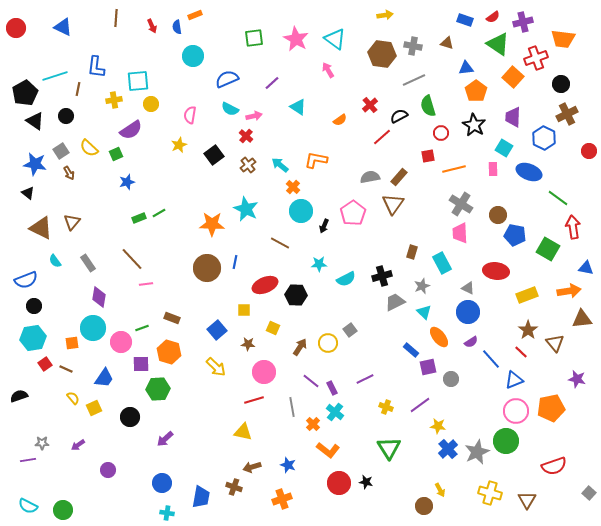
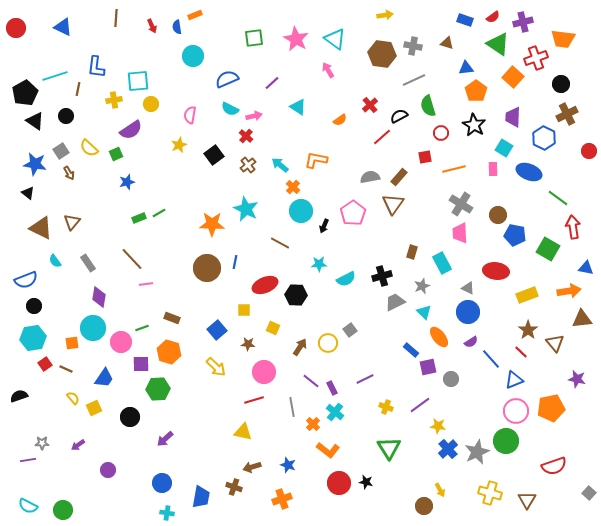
red square at (428, 156): moved 3 px left, 1 px down
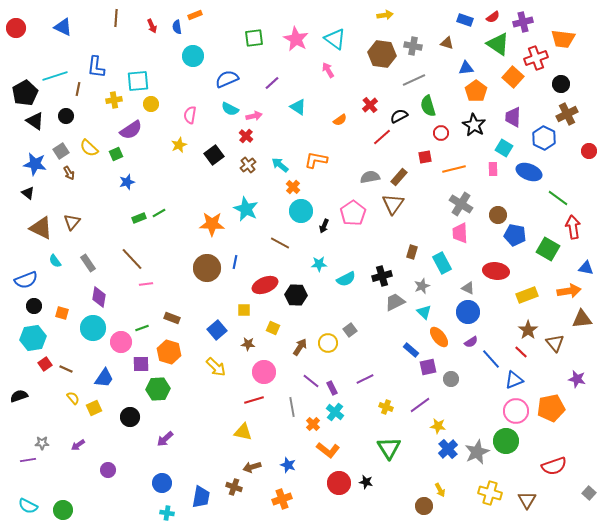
orange square at (72, 343): moved 10 px left, 30 px up; rotated 24 degrees clockwise
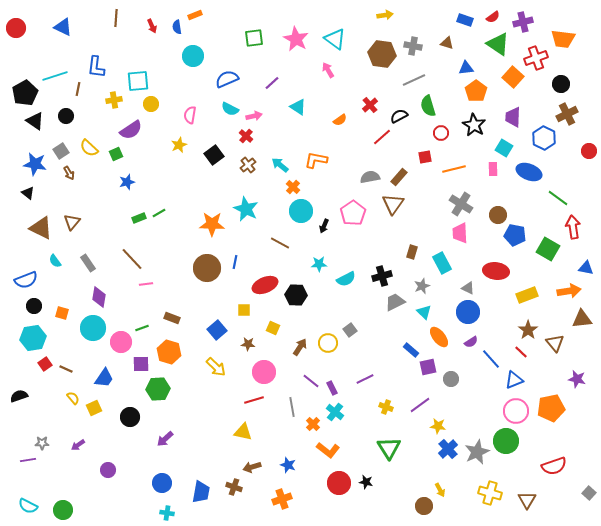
blue trapezoid at (201, 497): moved 5 px up
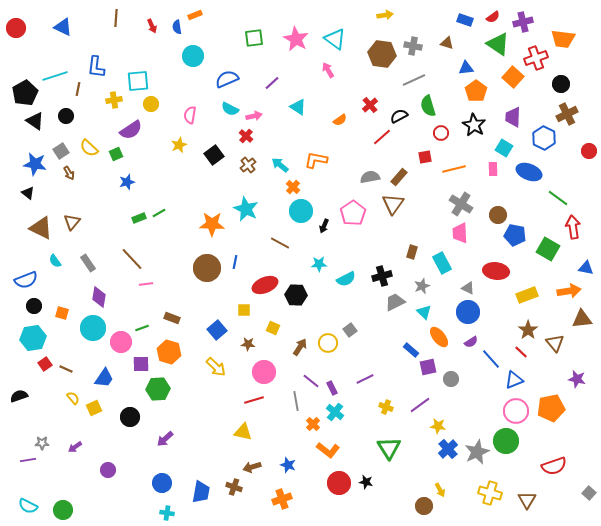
gray line at (292, 407): moved 4 px right, 6 px up
purple arrow at (78, 445): moved 3 px left, 2 px down
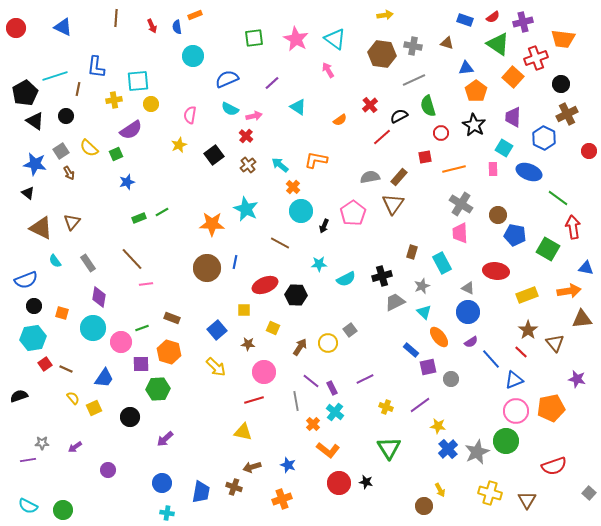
green line at (159, 213): moved 3 px right, 1 px up
